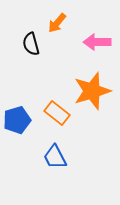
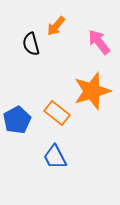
orange arrow: moved 1 px left, 3 px down
pink arrow: moved 2 px right; rotated 52 degrees clockwise
blue pentagon: rotated 12 degrees counterclockwise
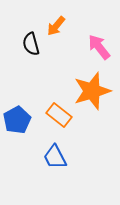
pink arrow: moved 5 px down
orange rectangle: moved 2 px right, 2 px down
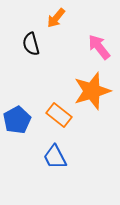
orange arrow: moved 8 px up
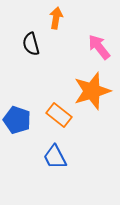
orange arrow: rotated 150 degrees clockwise
blue pentagon: rotated 24 degrees counterclockwise
